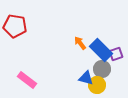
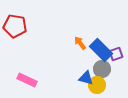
pink rectangle: rotated 12 degrees counterclockwise
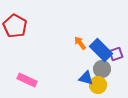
red pentagon: rotated 20 degrees clockwise
yellow circle: moved 1 px right
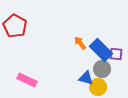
purple square: rotated 24 degrees clockwise
yellow circle: moved 2 px down
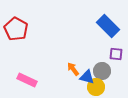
red pentagon: moved 1 px right, 3 px down
orange arrow: moved 7 px left, 26 px down
blue rectangle: moved 7 px right, 24 px up
gray circle: moved 2 px down
blue triangle: moved 1 px right, 1 px up
yellow circle: moved 2 px left
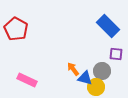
blue triangle: moved 2 px left, 1 px down
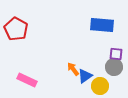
blue rectangle: moved 6 px left, 1 px up; rotated 40 degrees counterclockwise
gray circle: moved 12 px right, 4 px up
blue triangle: moved 2 px up; rotated 49 degrees counterclockwise
yellow circle: moved 4 px right, 1 px up
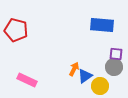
red pentagon: moved 1 px down; rotated 15 degrees counterclockwise
orange arrow: moved 1 px right; rotated 64 degrees clockwise
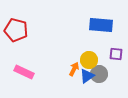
blue rectangle: moved 1 px left
gray circle: moved 15 px left, 7 px down
blue triangle: moved 2 px right
pink rectangle: moved 3 px left, 8 px up
yellow circle: moved 11 px left, 26 px up
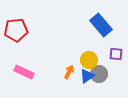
blue rectangle: rotated 45 degrees clockwise
red pentagon: rotated 20 degrees counterclockwise
orange arrow: moved 5 px left, 3 px down
